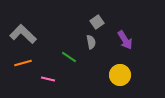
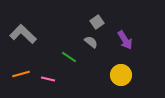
gray semicircle: rotated 40 degrees counterclockwise
orange line: moved 2 px left, 11 px down
yellow circle: moved 1 px right
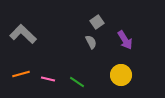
gray semicircle: rotated 24 degrees clockwise
green line: moved 8 px right, 25 px down
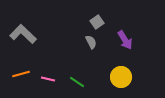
yellow circle: moved 2 px down
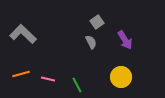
green line: moved 3 px down; rotated 28 degrees clockwise
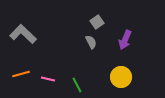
purple arrow: rotated 54 degrees clockwise
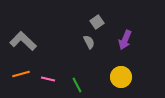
gray L-shape: moved 7 px down
gray semicircle: moved 2 px left
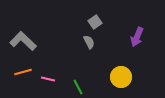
gray square: moved 2 px left
purple arrow: moved 12 px right, 3 px up
orange line: moved 2 px right, 2 px up
green line: moved 1 px right, 2 px down
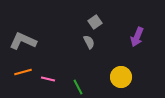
gray L-shape: rotated 20 degrees counterclockwise
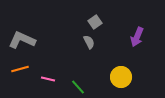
gray L-shape: moved 1 px left, 1 px up
orange line: moved 3 px left, 3 px up
green line: rotated 14 degrees counterclockwise
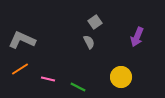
orange line: rotated 18 degrees counterclockwise
green line: rotated 21 degrees counterclockwise
